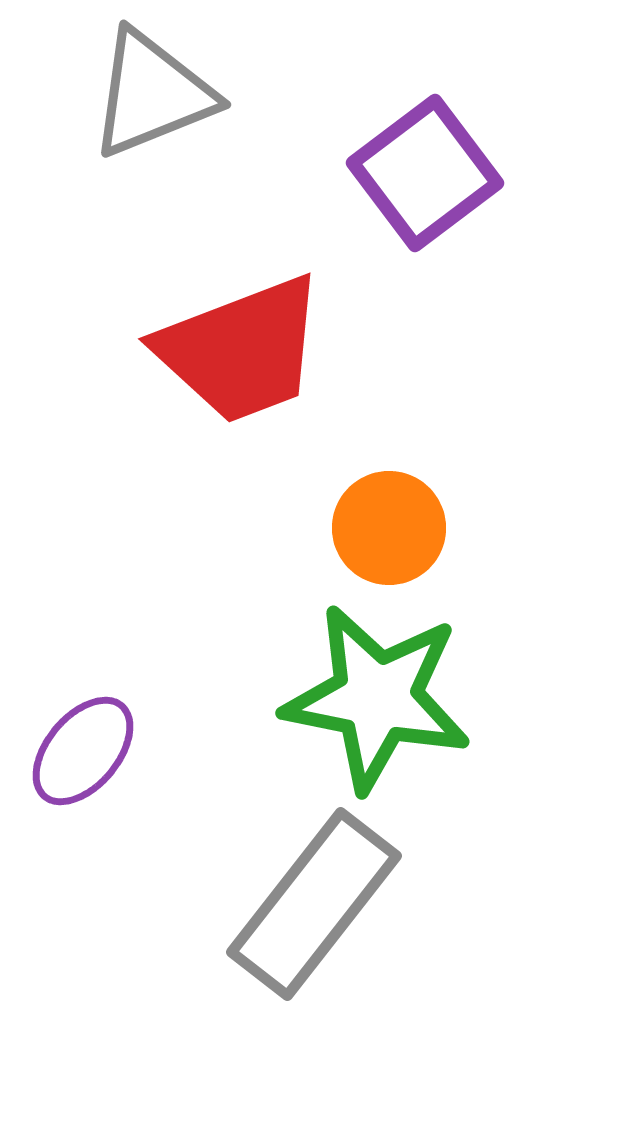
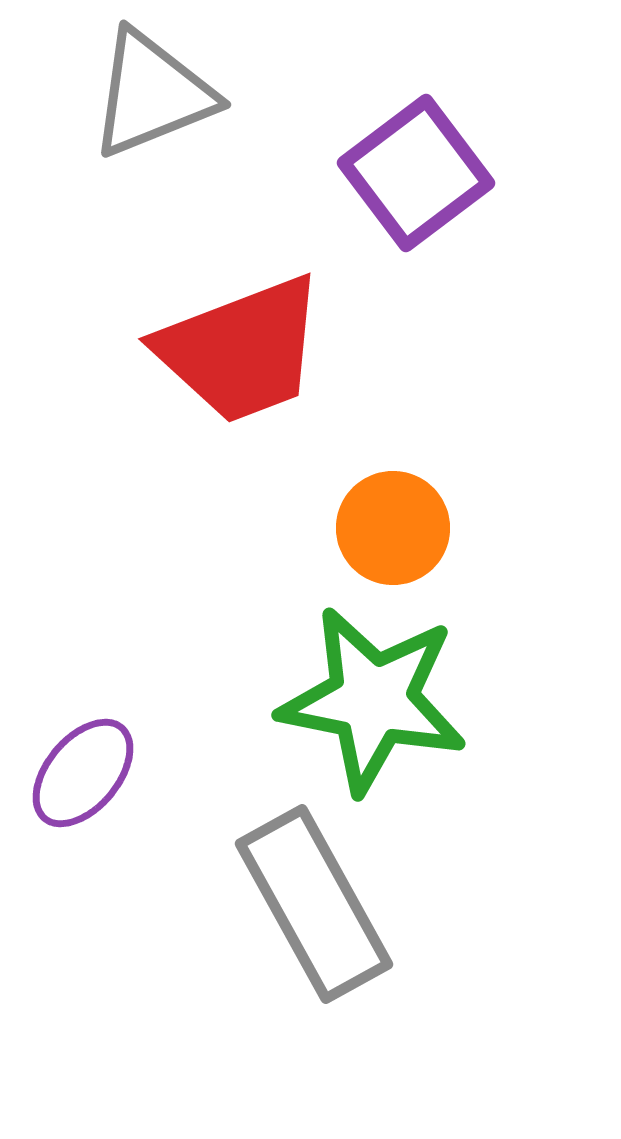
purple square: moved 9 px left
orange circle: moved 4 px right
green star: moved 4 px left, 2 px down
purple ellipse: moved 22 px down
gray rectangle: rotated 67 degrees counterclockwise
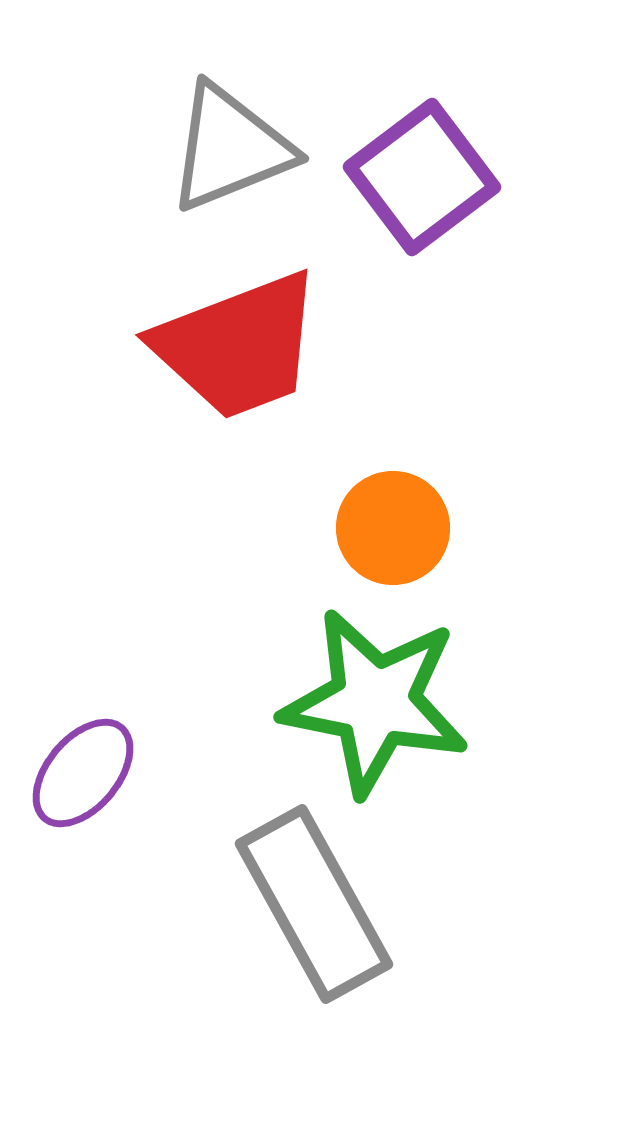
gray triangle: moved 78 px right, 54 px down
purple square: moved 6 px right, 4 px down
red trapezoid: moved 3 px left, 4 px up
green star: moved 2 px right, 2 px down
